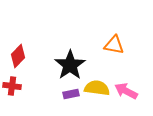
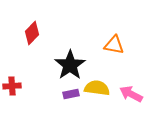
red diamond: moved 14 px right, 23 px up
red cross: rotated 12 degrees counterclockwise
pink arrow: moved 5 px right, 3 px down
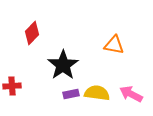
black star: moved 7 px left
yellow semicircle: moved 5 px down
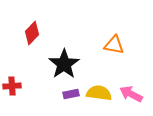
black star: moved 1 px right, 1 px up
yellow semicircle: moved 2 px right
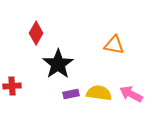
red diamond: moved 4 px right; rotated 15 degrees counterclockwise
black star: moved 6 px left
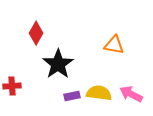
purple rectangle: moved 1 px right, 2 px down
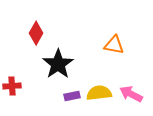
yellow semicircle: rotated 15 degrees counterclockwise
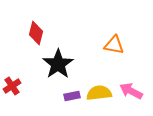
red diamond: rotated 15 degrees counterclockwise
red cross: rotated 30 degrees counterclockwise
pink arrow: moved 3 px up
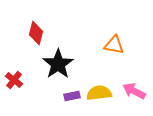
red cross: moved 2 px right, 6 px up; rotated 18 degrees counterclockwise
pink arrow: moved 3 px right
